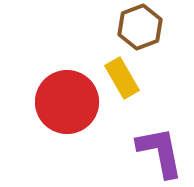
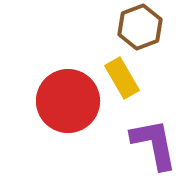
red circle: moved 1 px right, 1 px up
purple L-shape: moved 6 px left, 8 px up
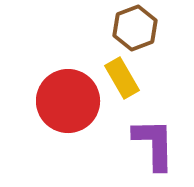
brown hexagon: moved 5 px left, 1 px down
purple L-shape: rotated 10 degrees clockwise
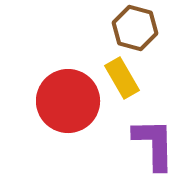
brown hexagon: rotated 24 degrees counterclockwise
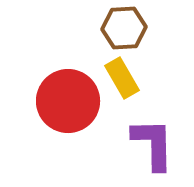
brown hexagon: moved 11 px left; rotated 18 degrees counterclockwise
purple L-shape: moved 1 px left
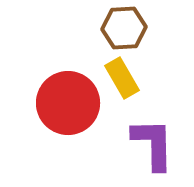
red circle: moved 2 px down
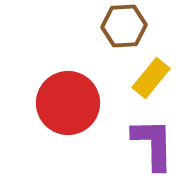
brown hexagon: moved 2 px up
yellow rectangle: moved 29 px right; rotated 69 degrees clockwise
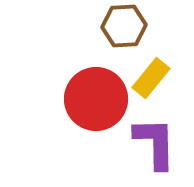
red circle: moved 28 px right, 4 px up
purple L-shape: moved 2 px right, 1 px up
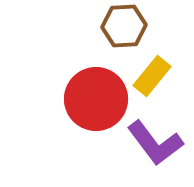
yellow rectangle: moved 1 px right, 2 px up
purple L-shape: rotated 144 degrees clockwise
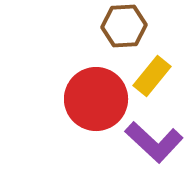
purple L-shape: moved 1 px left, 1 px up; rotated 10 degrees counterclockwise
